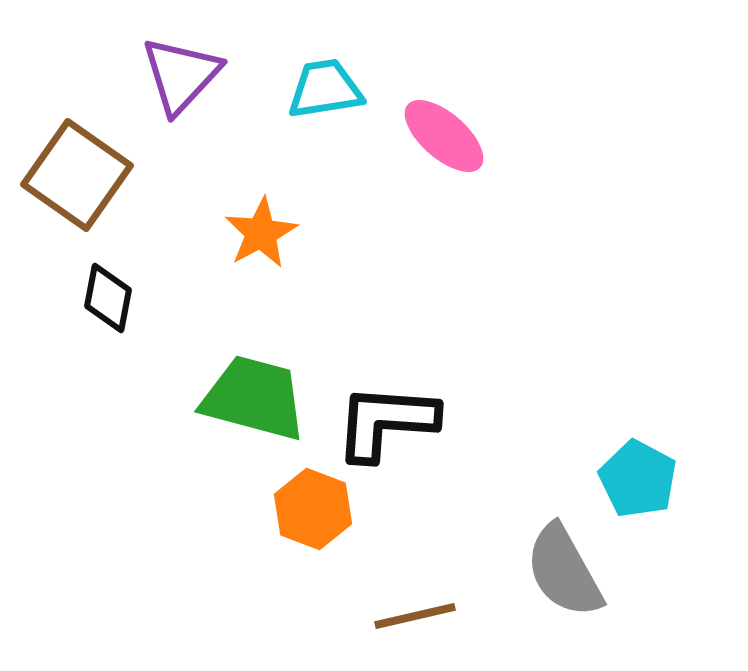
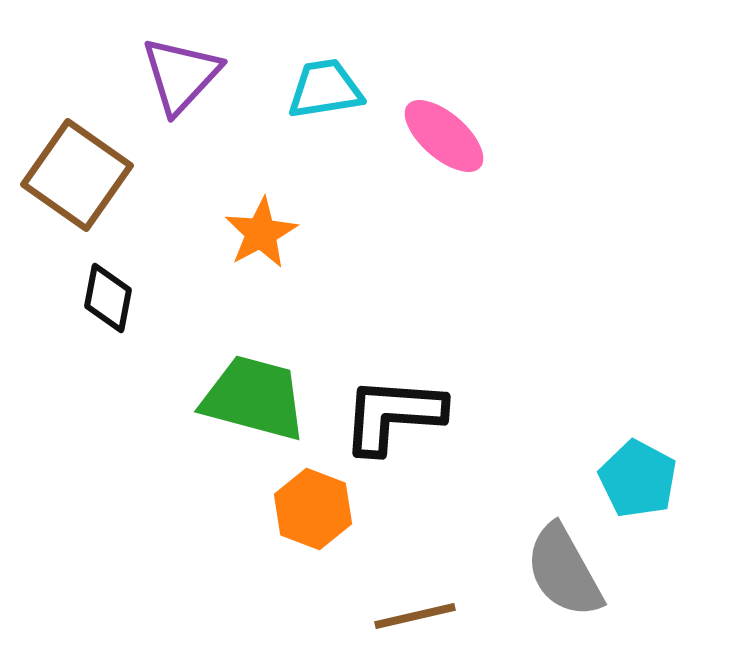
black L-shape: moved 7 px right, 7 px up
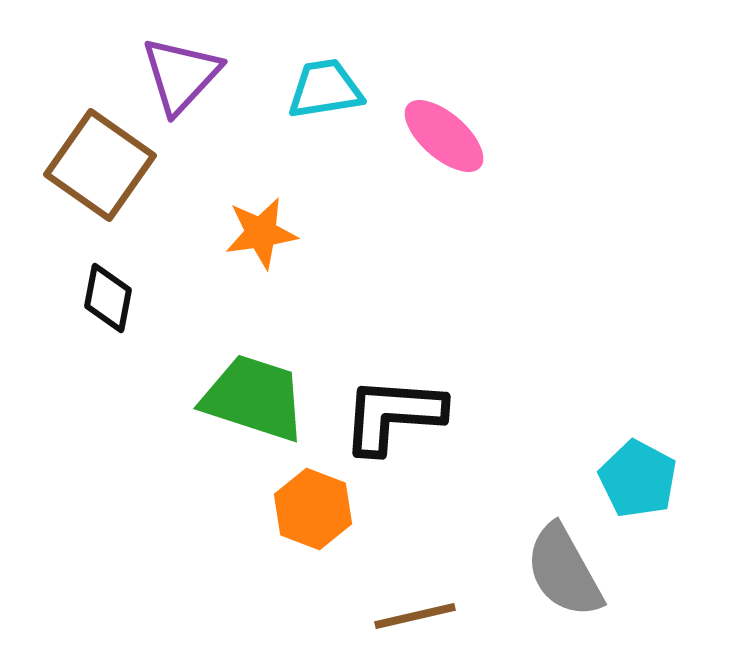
brown square: moved 23 px right, 10 px up
orange star: rotated 20 degrees clockwise
green trapezoid: rotated 3 degrees clockwise
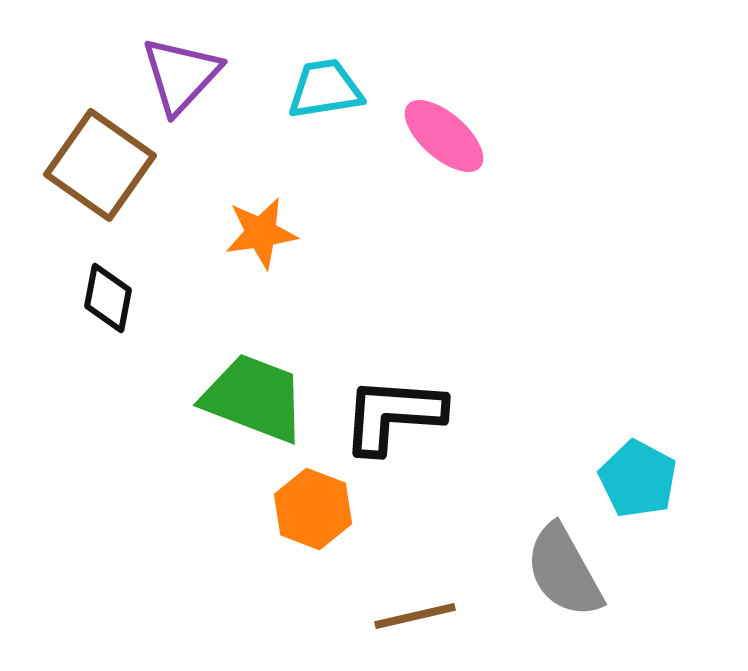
green trapezoid: rotated 3 degrees clockwise
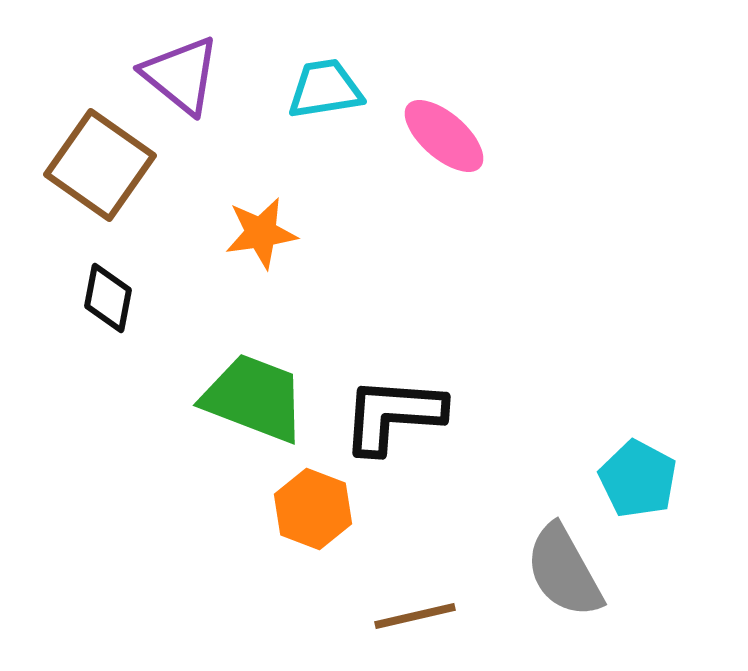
purple triangle: rotated 34 degrees counterclockwise
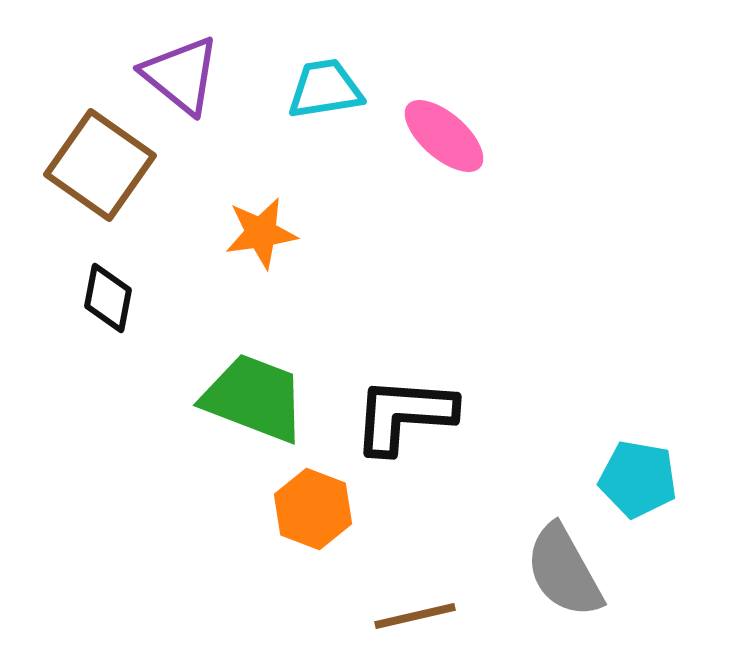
black L-shape: moved 11 px right
cyan pentagon: rotated 18 degrees counterclockwise
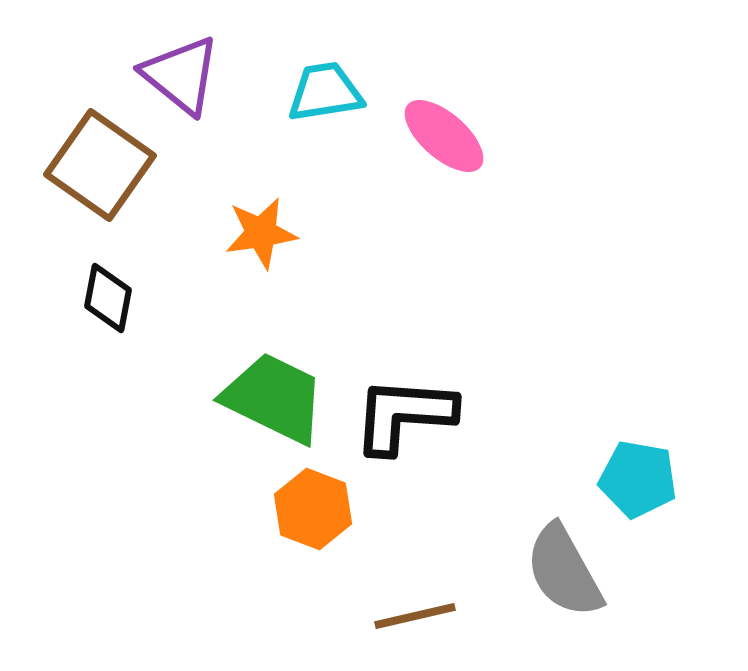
cyan trapezoid: moved 3 px down
green trapezoid: moved 20 px right; rotated 5 degrees clockwise
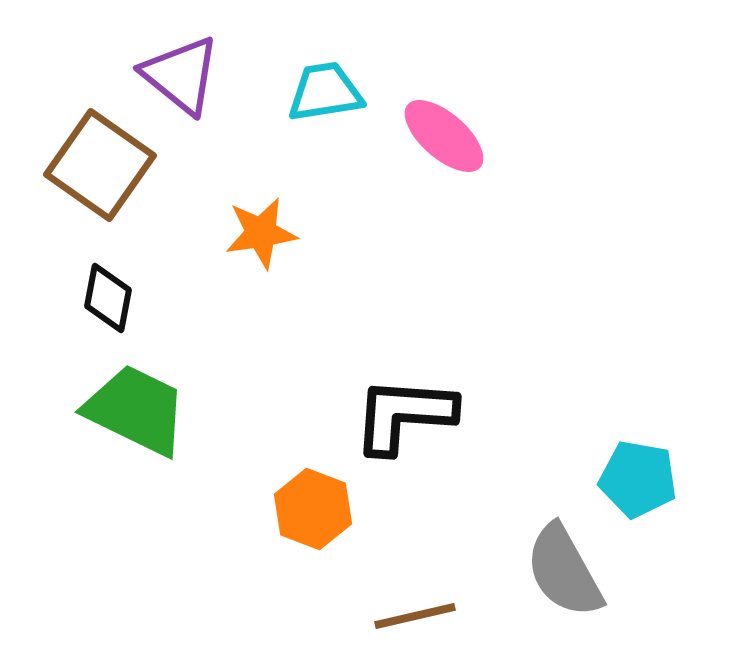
green trapezoid: moved 138 px left, 12 px down
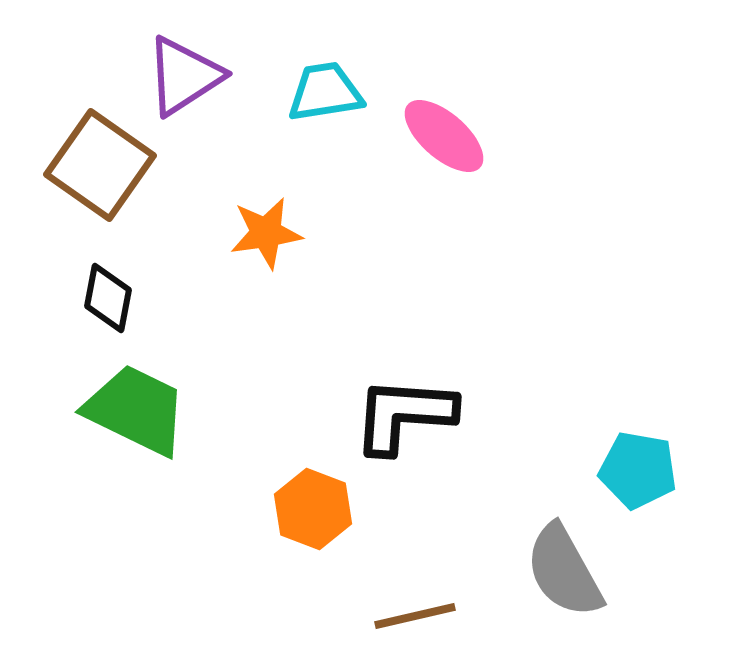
purple triangle: moved 3 px right, 1 px down; rotated 48 degrees clockwise
orange star: moved 5 px right
cyan pentagon: moved 9 px up
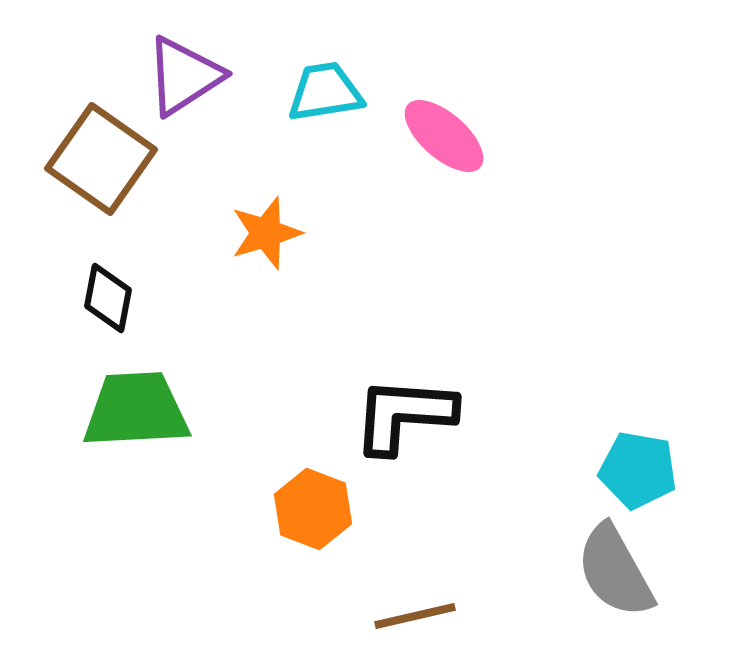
brown square: moved 1 px right, 6 px up
orange star: rotated 8 degrees counterclockwise
green trapezoid: rotated 29 degrees counterclockwise
gray semicircle: moved 51 px right
